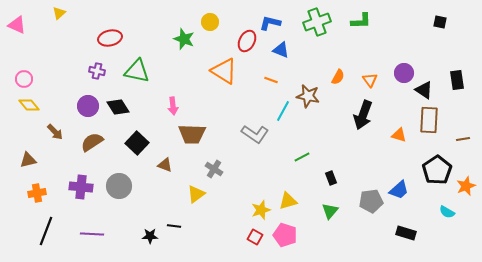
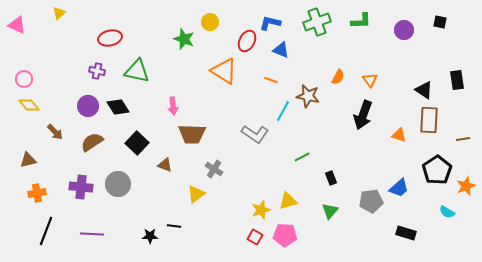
purple circle at (404, 73): moved 43 px up
gray circle at (119, 186): moved 1 px left, 2 px up
blue trapezoid at (399, 190): moved 2 px up
pink pentagon at (285, 235): rotated 15 degrees counterclockwise
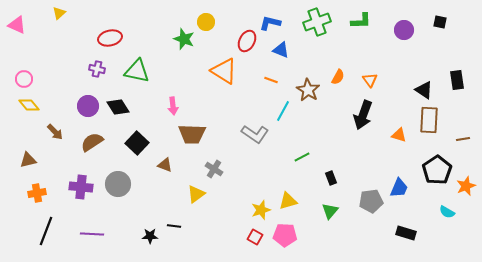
yellow circle at (210, 22): moved 4 px left
purple cross at (97, 71): moved 2 px up
brown star at (308, 96): moved 6 px up; rotated 20 degrees clockwise
blue trapezoid at (399, 188): rotated 25 degrees counterclockwise
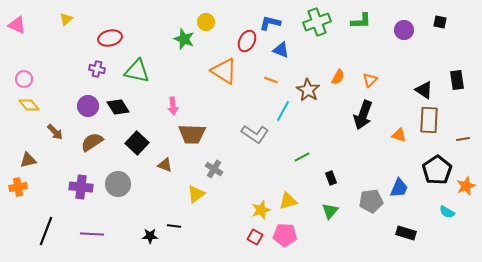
yellow triangle at (59, 13): moved 7 px right, 6 px down
orange triangle at (370, 80): rotated 21 degrees clockwise
orange cross at (37, 193): moved 19 px left, 6 px up
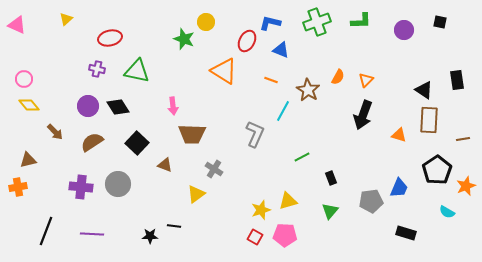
orange triangle at (370, 80): moved 4 px left
gray L-shape at (255, 134): rotated 100 degrees counterclockwise
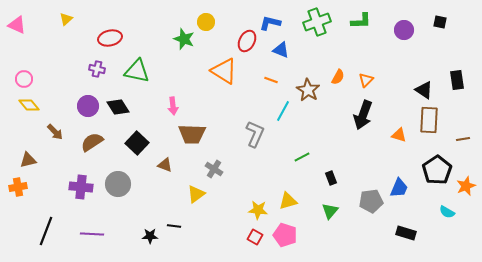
yellow star at (261, 210): moved 3 px left; rotated 24 degrees clockwise
pink pentagon at (285, 235): rotated 15 degrees clockwise
